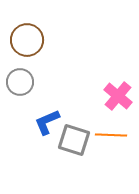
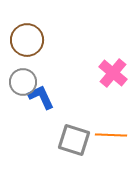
gray circle: moved 3 px right
pink cross: moved 5 px left, 23 px up
blue L-shape: moved 6 px left, 25 px up; rotated 88 degrees clockwise
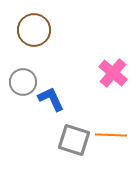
brown circle: moved 7 px right, 10 px up
blue L-shape: moved 10 px right, 2 px down
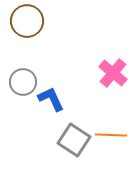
brown circle: moved 7 px left, 9 px up
gray square: rotated 16 degrees clockwise
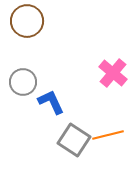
blue L-shape: moved 3 px down
orange line: moved 3 px left; rotated 16 degrees counterclockwise
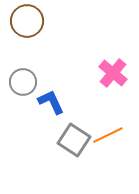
orange line: rotated 12 degrees counterclockwise
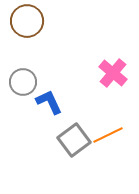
blue L-shape: moved 2 px left
gray square: rotated 20 degrees clockwise
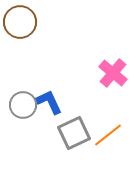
brown circle: moved 7 px left, 1 px down
gray circle: moved 23 px down
orange line: rotated 12 degrees counterclockwise
gray square: moved 7 px up; rotated 12 degrees clockwise
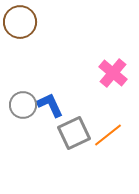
blue L-shape: moved 1 px right, 3 px down
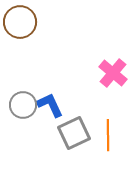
orange line: rotated 52 degrees counterclockwise
